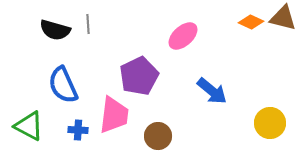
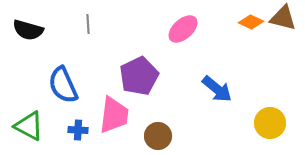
black semicircle: moved 27 px left
pink ellipse: moved 7 px up
blue arrow: moved 5 px right, 2 px up
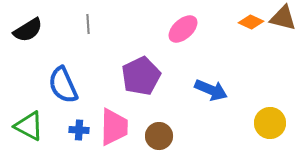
black semicircle: rotated 48 degrees counterclockwise
purple pentagon: moved 2 px right
blue arrow: moved 6 px left, 1 px down; rotated 16 degrees counterclockwise
pink trapezoid: moved 12 px down; rotated 6 degrees counterclockwise
blue cross: moved 1 px right
brown circle: moved 1 px right
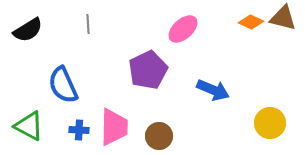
purple pentagon: moved 7 px right, 6 px up
blue arrow: moved 2 px right
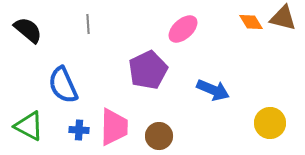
orange diamond: rotated 35 degrees clockwise
black semicircle: rotated 108 degrees counterclockwise
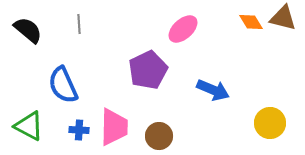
gray line: moved 9 px left
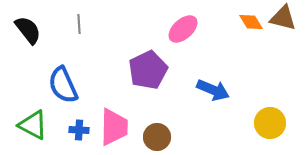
black semicircle: rotated 12 degrees clockwise
green triangle: moved 4 px right, 1 px up
brown circle: moved 2 px left, 1 px down
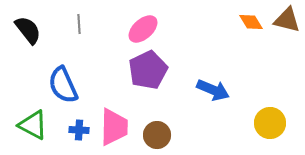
brown triangle: moved 4 px right, 2 px down
pink ellipse: moved 40 px left
brown circle: moved 2 px up
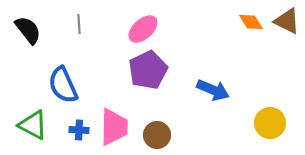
brown triangle: moved 1 px down; rotated 12 degrees clockwise
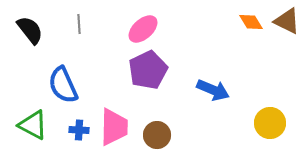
black semicircle: moved 2 px right
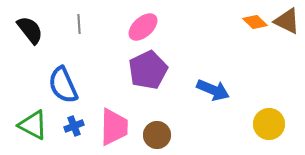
orange diamond: moved 4 px right; rotated 15 degrees counterclockwise
pink ellipse: moved 2 px up
yellow circle: moved 1 px left, 1 px down
blue cross: moved 5 px left, 4 px up; rotated 24 degrees counterclockwise
